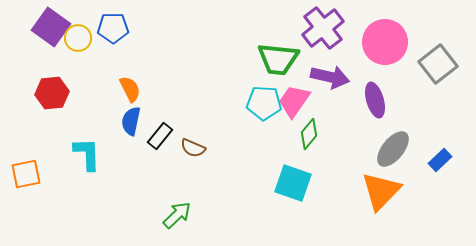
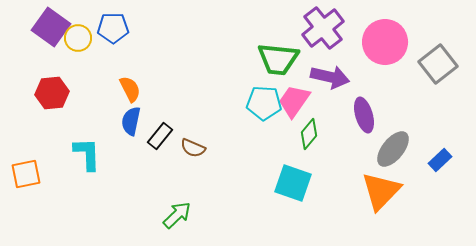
purple ellipse: moved 11 px left, 15 px down
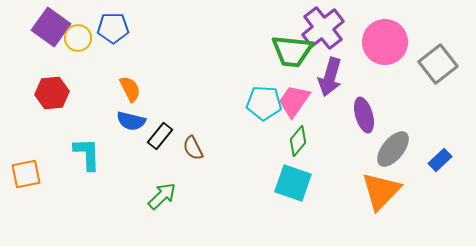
green trapezoid: moved 14 px right, 8 px up
purple arrow: rotated 93 degrees clockwise
blue semicircle: rotated 88 degrees counterclockwise
green diamond: moved 11 px left, 7 px down
brown semicircle: rotated 40 degrees clockwise
green arrow: moved 15 px left, 19 px up
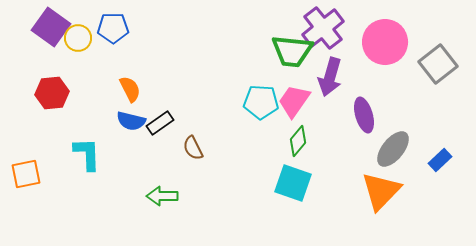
cyan pentagon: moved 3 px left, 1 px up
black rectangle: moved 13 px up; rotated 16 degrees clockwise
green arrow: rotated 136 degrees counterclockwise
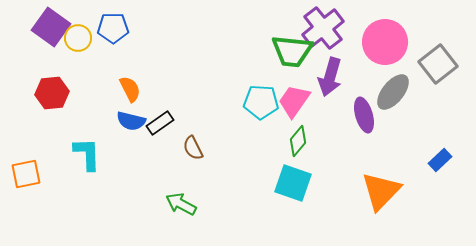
gray ellipse: moved 57 px up
green arrow: moved 19 px right, 8 px down; rotated 28 degrees clockwise
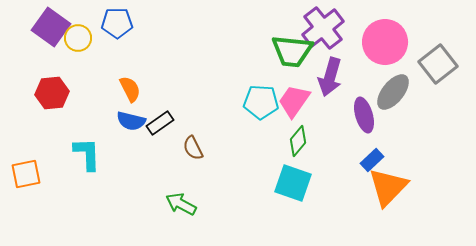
blue pentagon: moved 4 px right, 5 px up
blue rectangle: moved 68 px left
orange triangle: moved 7 px right, 4 px up
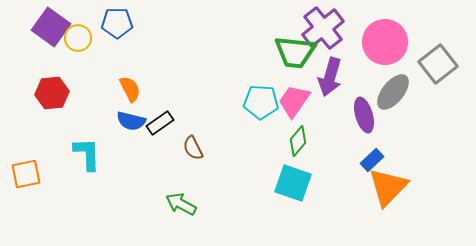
green trapezoid: moved 3 px right, 1 px down
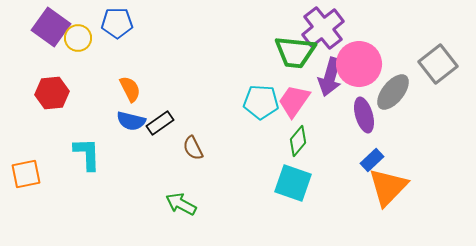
pink circle: moved 26 px left, 22 px down
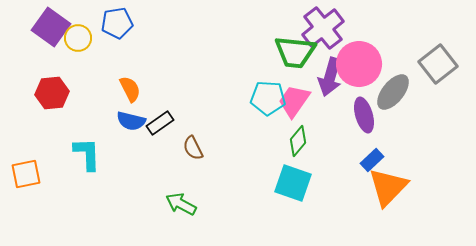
blue pentagon: rotated 8 degrees counterclockwise
cyan pentagon: moved 7 px right, 4 px up
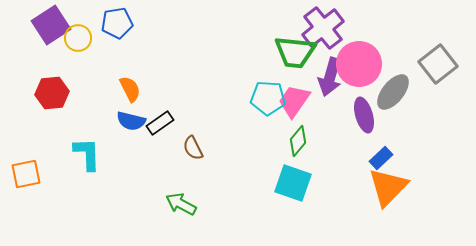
purple square: moved 2 px up; rotated 21 degrees clockwise
blue rectangle: moved 9 px right, 2 px up
